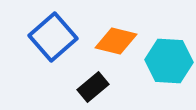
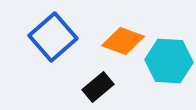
orange diamond: moved 7 px right; rotated 6 degrees clockwise
black rectangle: moved 5 px right
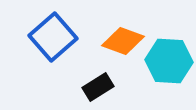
black rectangle: rotated 8 degrees clockwise
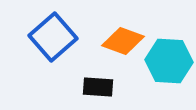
black rectangle: rotated 36 degrees clockwise
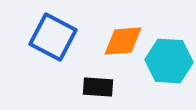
blue square: rotated 21 degrees counterclockwise
orange diamond: rotated 24 degrees counterclockwise
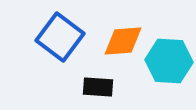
blue square: moved 7 px right; rotated 9 degrees clockwise
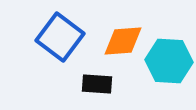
black rectangle: moved 1 px left, 3 px up
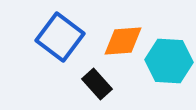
black rectangle: rotated 44 degrees clockwise
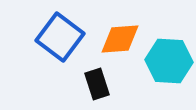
orange diamond: moved 3 px left, 2 px up
black rectangle: rotated 24 degrees clockwise
